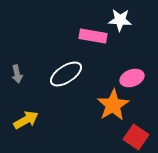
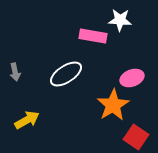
gray arrow: moved 2 px left, 2 px up
yellow arrow: moved 1 px right
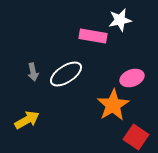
white star: rotated 15 degrees counterclockwise
gray arrow: moved 18 px right
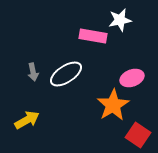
red square: moved 2 px right, 2 px up
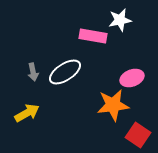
white ellipse: moved 1 px left, 2 px up
orange star: rotated 24 degrees clockwise
yellow arrow: moved 7 px up
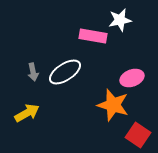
orange star: rotated 24 degrees clockwise
